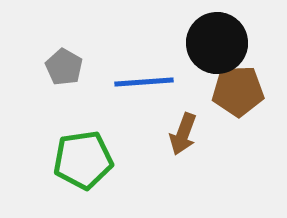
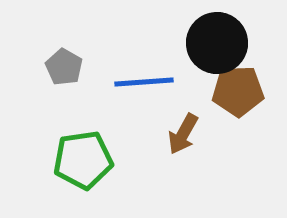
brown arrow: rotated 9 degrees clockwise
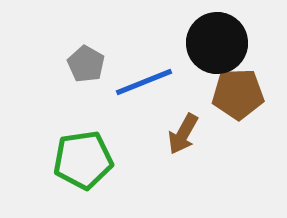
gray pentagon: moved 22 px right, 3 px up
blue line: rotated 18 degrees counterclockwise
brown pentagon: moved 3 px down
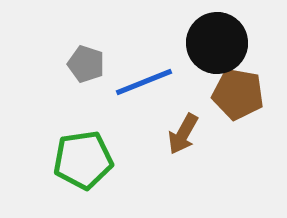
gray pentagon: rotated 12 degrees counterclockwise
brown pentagon: rotated 12 degrees clockwise
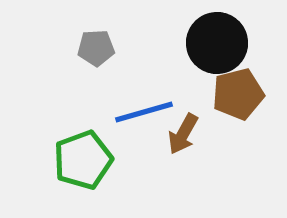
gray pentagon: moved 10 px right, 16 px up; rotated 21 degrees counterclockwise
blue line: moved 30 px down; rotated 6 degrees clockwise
brown pentagon: rotated 24 degrees counterclockwise
green pentagon: rotated 12 degrees counterclockwise
